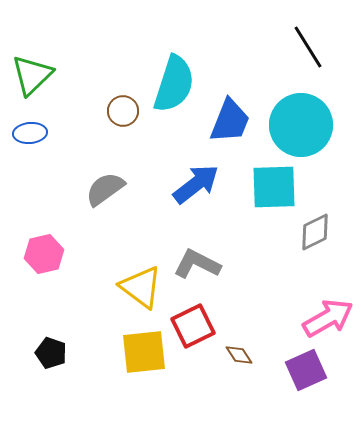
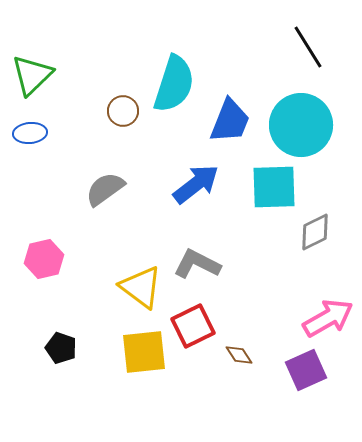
pink hexagon: moved 5 px down
black pentagon: moved 10 px right, 5 px up
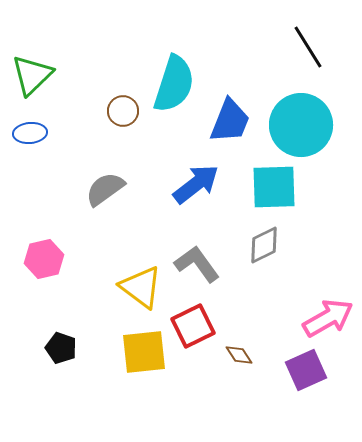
gray diamond: moved 51 px left, 13 px down
gray L-shape: rotated 27 degrees clockwise
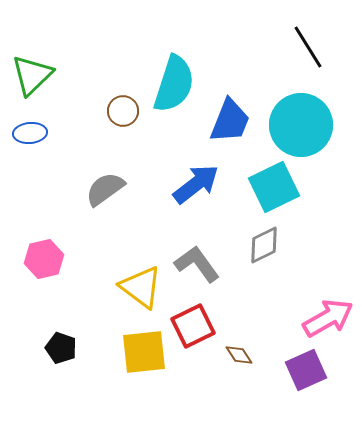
cyan square: rotated 24 degrees counterclockwise
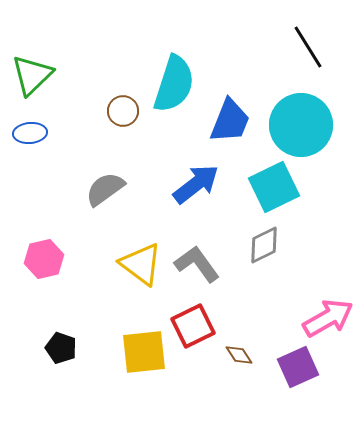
yellow triangle: moved 23 px up
purple square: moved 8 px left, 3 px up
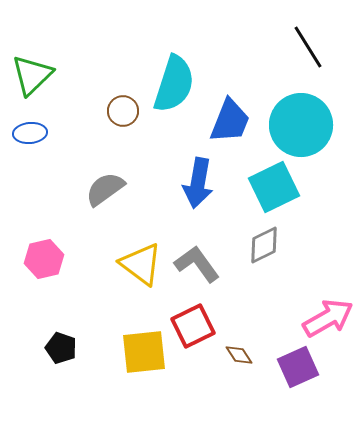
blue arrow: moved 2 px right, 1 px up; rotated 138 degrees clockwise
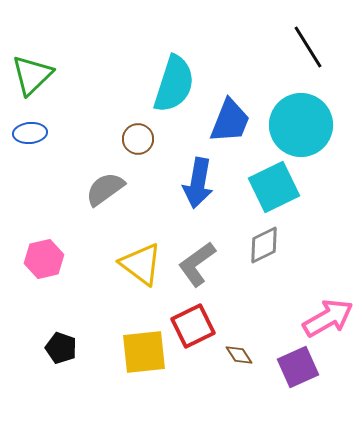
brown circle: moved 15 px right, 28 px down
gray L-shape: rotated 90 degrees counterclockwise
